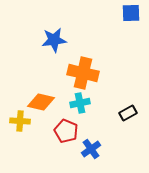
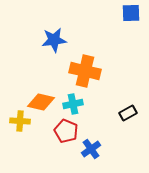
orange cross: moved 2 px right, 2 px up
cyan cross: moved 7 px left, 1 px down
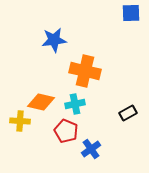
cyan cross: moved 2 px right
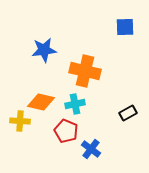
blue square: moved 6 px left, 14 px down
blue star: moved 10 px left, 10 px down
blue cross: rotated 18 degrees counterclockwise
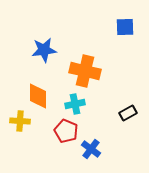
orange diamond: moved 3 px left, 6 px up; rotated 76 degrees clockwise
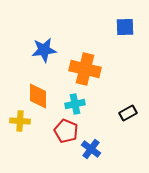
orange cross: moved 2 px up
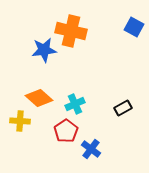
blue square: moved 9 px right; rotated 30 degrees clockwise
orange cross: moved 14 px left, 38 px up
orange diamond: moved 1 px right, 2 px down; rotated 48 degrees counterclockwise
cyan cross: rotated 12 degrees counterclockwise
black rectangle: moved 5 px left, 5 px up
red pentagon: rotated 15 degrees clockwise
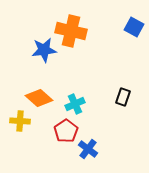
black rectangle: moved 11 px up; rotated 42 degrees counterclockwise
blue cross: moved 3 px left
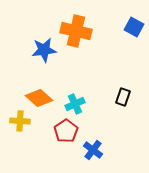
orange cross: moved 5 px right
blue cross: moved 5 px right, 1 px down
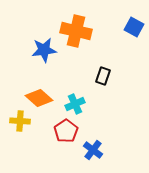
black rectangle: moved 20 px left, 21 px up
